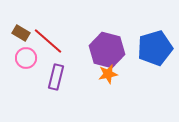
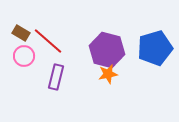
pink circle: moved 2 px left, 2 px up
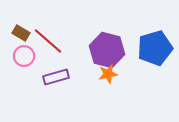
purple rectangle: rotated 60 degrees clockwise
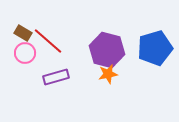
brown rectangle: moved 2 px right
pink circle: moved 1 px right, 3 px up
